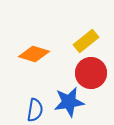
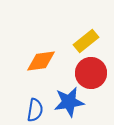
orange diamond: moved 7 px right, 7 px down; rotated 24 degrees counterclockwise
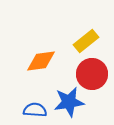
red circle: moved 1 px right, 1 px down
blue semicircle: rotated 95 degrees counterclockwise
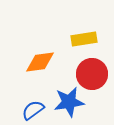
yellow rectangle: moved 2 px left, 2 px up; rotated 30 degrees clockwise
orange diamond: moved 1 px left, 1 px down
blue semicircle: moved 2 px left; rotated 40 degrees counterclockwise
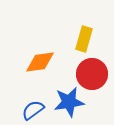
yellow rectangle: rotated 65 degrees counterclockwise
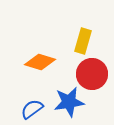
yellow rectangle: moved 1 px left, 2 px down
orange diamond: rotated 24 degrees clockwise
blue semicircle: moved 1 px left, 1 px up
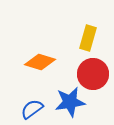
yellow rectangle: moved 5 px right, 3 px up
red circle: moved 1 px right
blue star: moved 1 px right
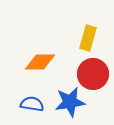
orange diamond: rotated 16 degrees counterclockwise
blue semicircle: moved 5 px up; rotated 45 degrees clockwise
